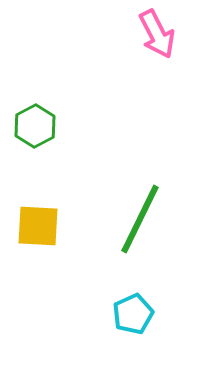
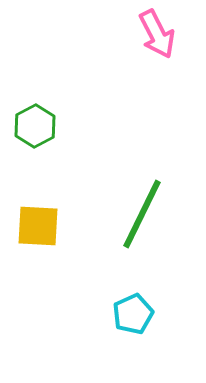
green line: moved 2 px right, 5 px up
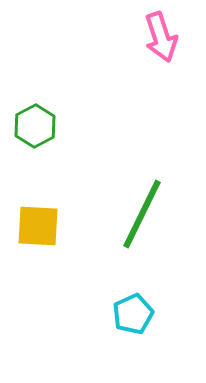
pink arrow: moved 4 px right, 3 px down; rotated 9 degrees clockwise
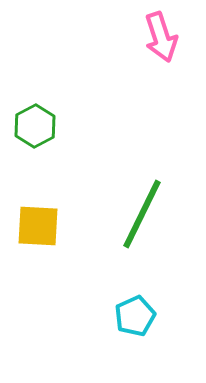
cyan pentagon: moved 2 px right, 2 px down
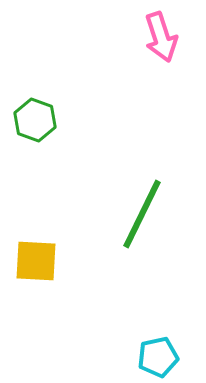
green hexagon: moved 6 px up; rotated 12 degrees counterclockwise
yellow square: moved 2 px left, 35 px down
cyan pentagon: moved 23 px right, 41 px down; rotated 12 degrees clockwise
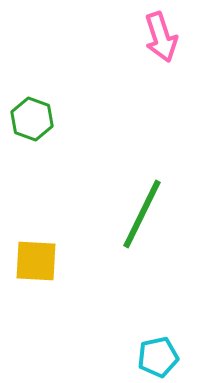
green hexagon: moved 3 px left, 1 px up
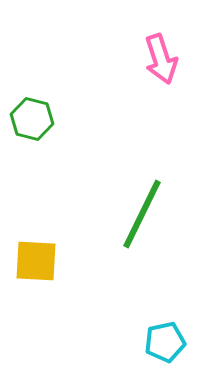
pink arrow: moved 22 px down
green hexagon: rotated 6 degrees counterclockwise
cyan pentagon: moved 7 px right, 15 px up
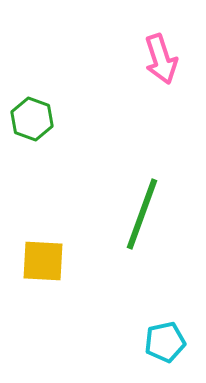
green hexagon: rotated 6 degrees clockwise
green line: rotated 6 degrees counterclockwise
yellow square: moved 7 px right
